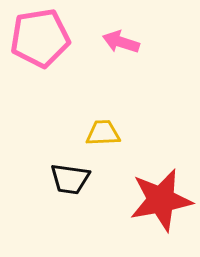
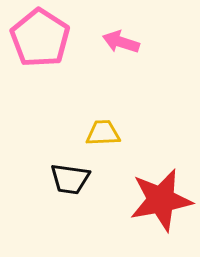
pink pentagon: rotated 30 degrees counterclockwise
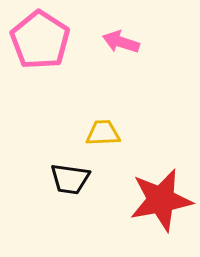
pink pentagon: moved 2 px down
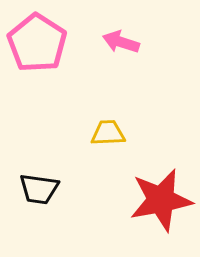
pink pentagon: moved 3 px left, 3 px down
yellow trapezoid: moved 5 px right
black trapezoid: moved 31 px left, 10 px down
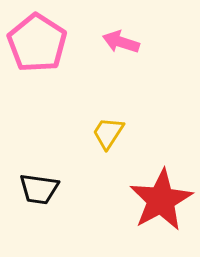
yellow trapezoid: rotated 54 degrees counterclockwise
red star: rotated 18 degrees counterclockwise
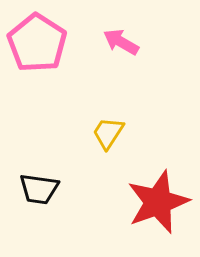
pink arrow: rotated 12 degrees clockwise
red star: moved 3 px left, 2 px down; rotated 8 degrees clockwise
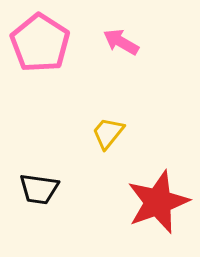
pink pentagon: moved 3 px right
yellow trapezoid: rotated 6 degrees clockwise
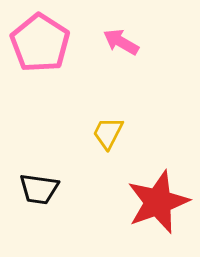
yellow trapezoid: rotated 12 degrees counterclockwise
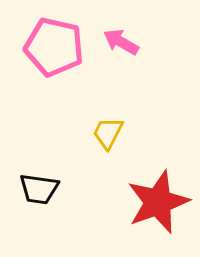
pink pentagon: moved 14 px right, 4 px down; rotated 20 degrees counterclockwise
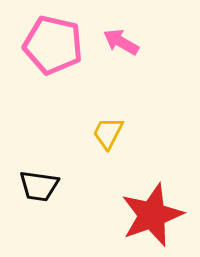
pink pentagon: moved 1 px left, 2 px up
black trapezoid: moved 3 px up
red star: moved 6 px left, 13 px down
